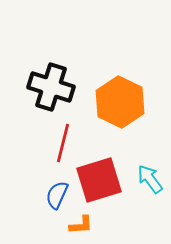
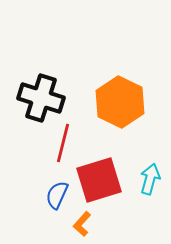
black cross: moved 10 px left, 11 px down
cyan arrow: rotated 52 degrees clockwise
orange L-shape: moved 1 px right, 1 px up; rotated 135 degrees clockwise
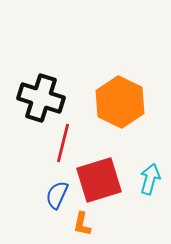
orange L-shape: rotated 30 degrees counterclockwise
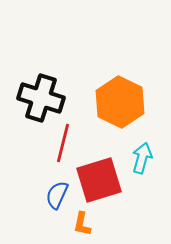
cyan arrow: moved 8 px left, 21 px up
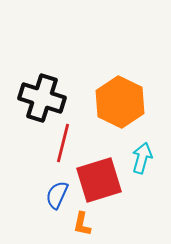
black cross: moved 1 px right
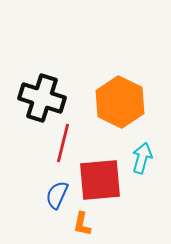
red square: moved 1 px right; rotated 12 degrees clockwise
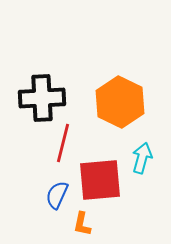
black cross: rotated 21 degrees counterclockwise
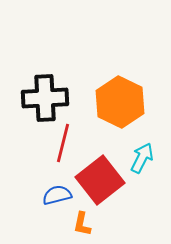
black cross: moved 3 px right
cyan arrow: rotated 12 degrees clockwise
red square: rotated 33 degrees counterclockwise
blue semicircle: rotated 52 degrees clockwise
